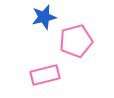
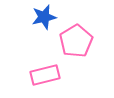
pink pentagon: rotated 16 degrees counterclockwise
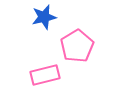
pink pentagon: moved 1 px right, 5 px down
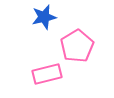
pink rectangle: moved 2 px right, 1 px up
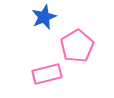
blue star: rotated 10 degrees counterclockwise
